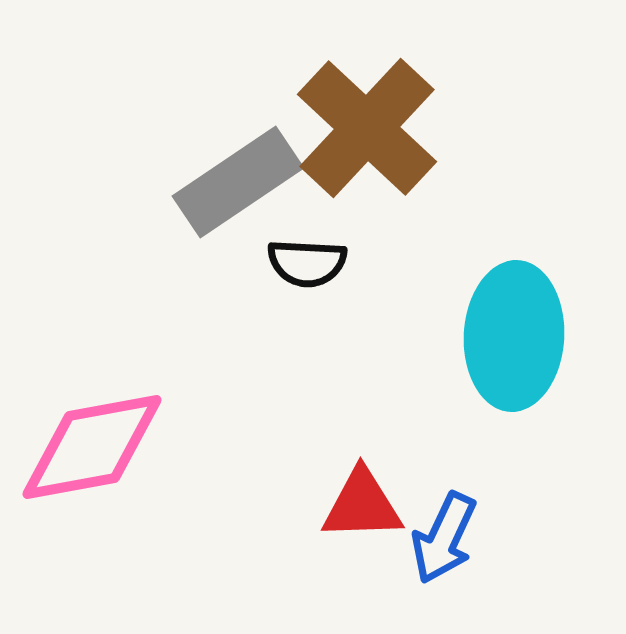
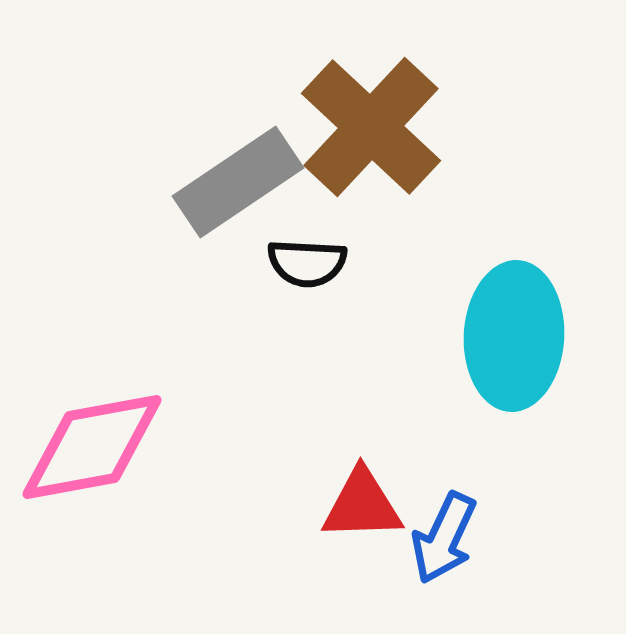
brown cross: moved 4 px right, 1 px up
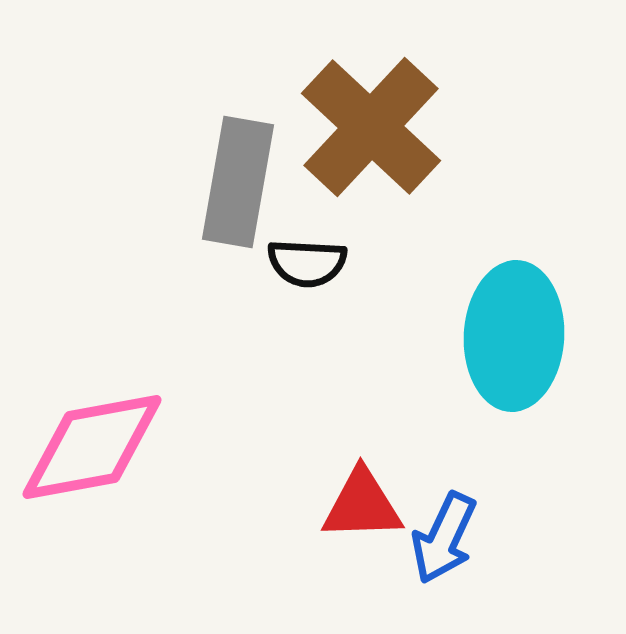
gray rectangle: rotated 46 degrees counterclockwise
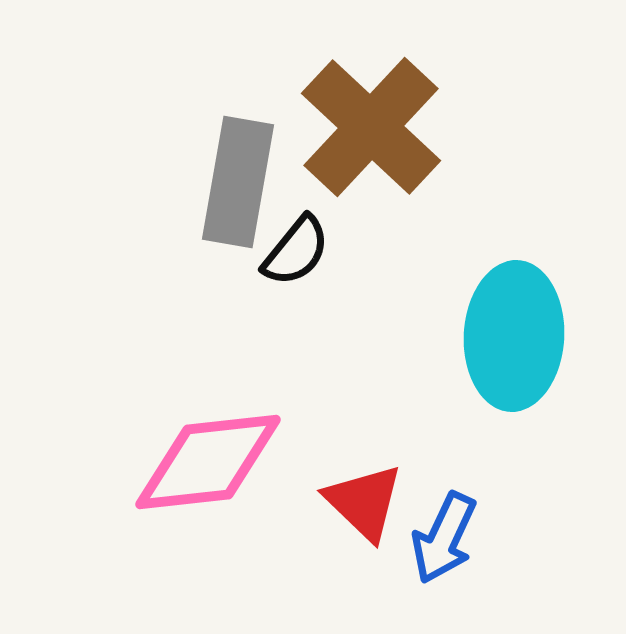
black semicircle: moved 11 px left, 12 px up; rotated 54 degrees counterclockwise
pink diamond: moved 116 px right, 15 px down; rotated 4 degrees clockwise
red triangle: moved 2 px right, 3 px up; rotated 46 degrees clockwise
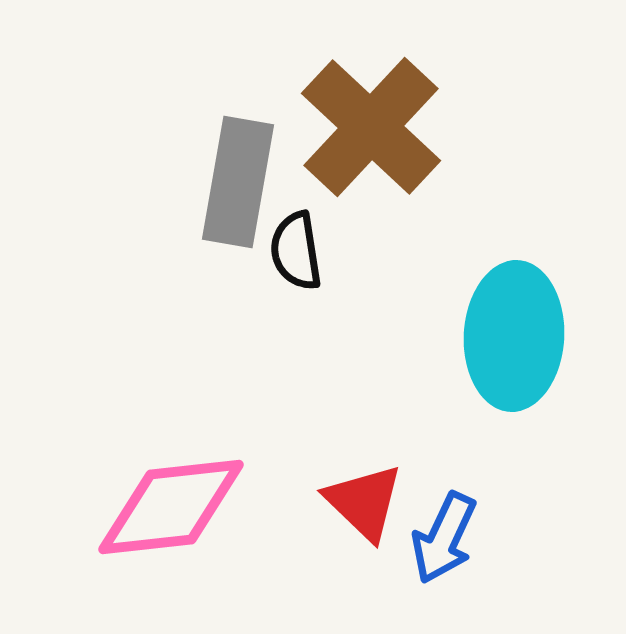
black semicircle: rotated 132 degrees clockwise
pink diamond: moved 37 px left, 45 px down
